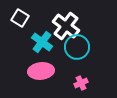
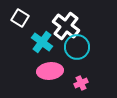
pink ellipse: moved 9 px right
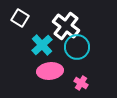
cyan cross: moved 3 px down; rotated 10 degrees clockwise
pink cross: rotated 32 degrees counterclockwise
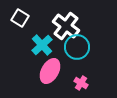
pink ellipse: rotated 55 degrees counterclockwise
